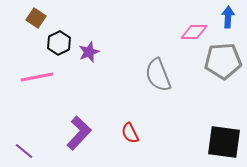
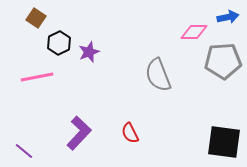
blue arrow: rotated 75 degrees clockwise
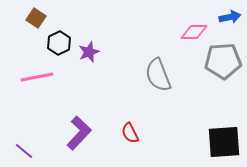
blue arrow: moved 2 px right
black square: rotated 12 degrees counterclockwise
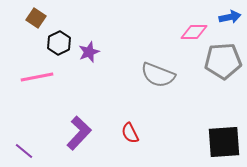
gray semicircle: rotated 48 degrees counterclockwise
